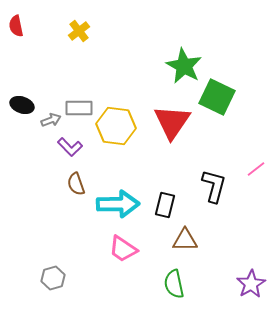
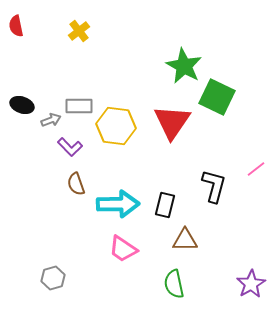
gray rectangle: moved 2 px up
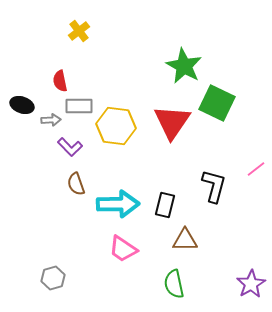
red semicircle: moved 44 px right, 55 px down
green square: moved 6 px down
gray arrow: rotated 18 degrees clockwise
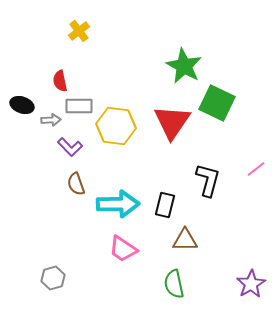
black L-shape: moved 6 px left, 6 px up
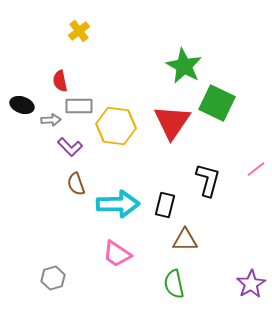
pink trapezoid: moved 6 px left, 5 px down
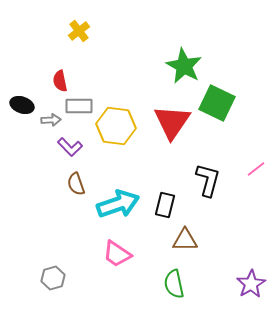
cyan arrow: rotated 18 degrees counterclockwise
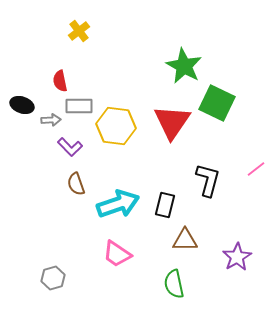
purple star: moved 14 px left, 27 px up
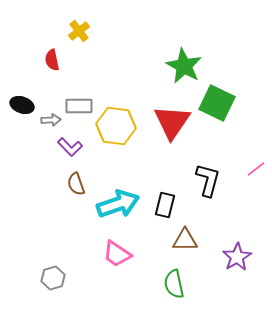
red semicircle: moved 8 px left, 21 px up
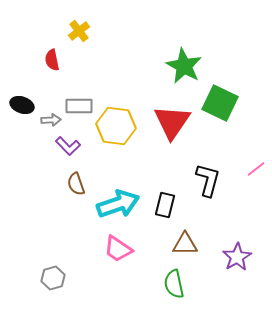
green square: moved 3 px right
purple L-shape: moved 2 px left, 1 px up
brown triangle: moved 4 px down
pink trapezoid: moved 1 px right, 5 px up
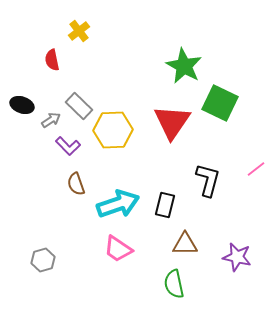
gray rectangle: rotated 44 degrees clockwise
gray arrow: rotated 30 degrees counterclockwise
yellow hexagon: moved 3 px left, 4 px down; rotated 9 degrees counterclockwise
purple star: rotated 28 degrees counterclockwise
gray hexagon: moved 10 px left, 18 px up
